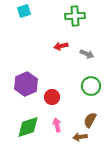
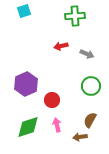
red circle: moved 3 px down
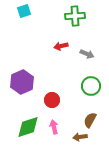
purple hexagon: moved 4 px left, 2 px up
pink arrow: moved 3 px left, 2 px down
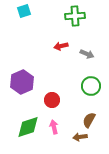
brown semicircle: moved 1 px left
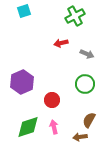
green cross: rotated 24 degrees counterclockwise
red arrow: moved 3 px up
green circle: moved 6 px left, 2 px up
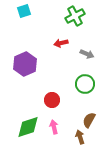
purple hexagon: moved 3 px right, 18 px up
brown arrow: rotated 80 degrees clockwise
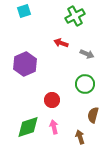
red arrow: rotated 32 degrees clockwise
brown semicircle: moved 4 px right, 5 px up; rotated 14 degrees counterclockwise
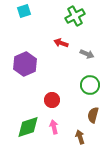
green circle: moved 5 px right, 1 px down
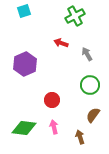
gray arrow: rotated 144 degrees counterclockwise
brown semicircle: rotated 21 degrees clockwise
green diamond: moved 4 px left, 1 px down; rotated 25 degrees clockwise
